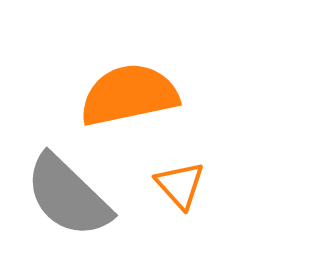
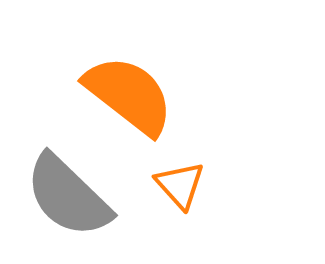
orange semicircle: rotated 50 degrees clockwise
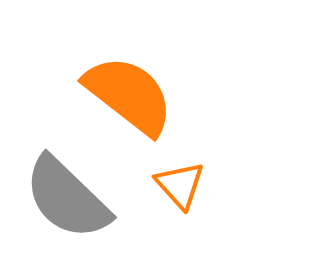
gray semicircle: moved 1 px left, 2 px down
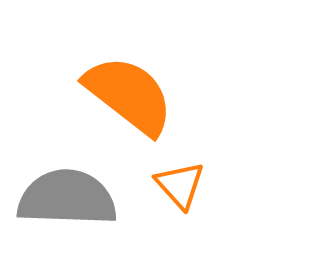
gray semicircle: rotated 138 degrees clockwise
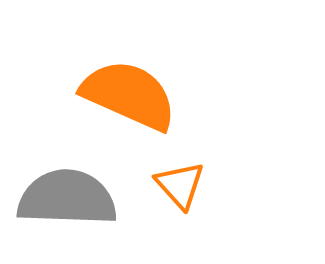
orange semicircle: rotated 14 degrees counterclockwise
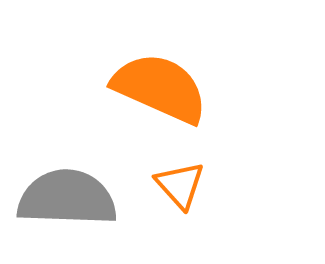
orange semicircle: moved 31 px right, 7 px up
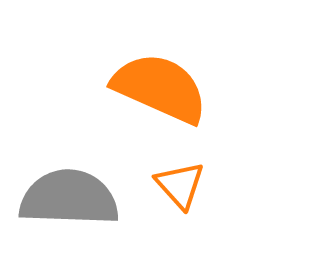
gray semicircle: moved 2 px right
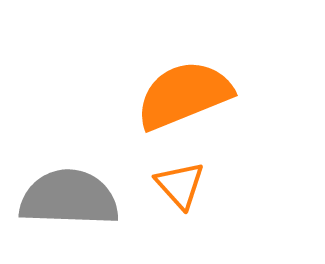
orange semicircle: moved 24 px right, 7 px down; rotated 46 degrees counterclockwise
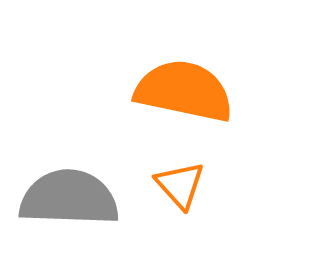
orange semicircle: moved 4 px up; rotated 34 degrees clockwise
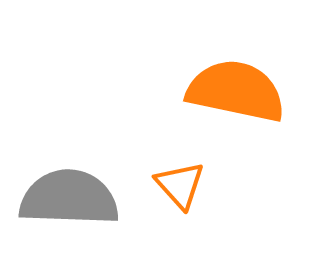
orange semicircle: moved 52 px right
